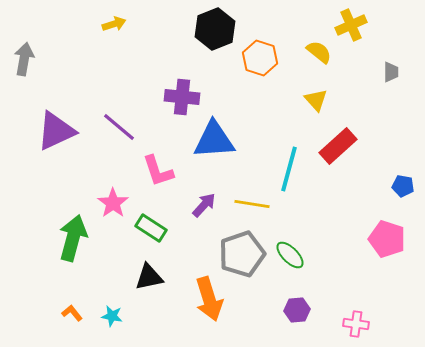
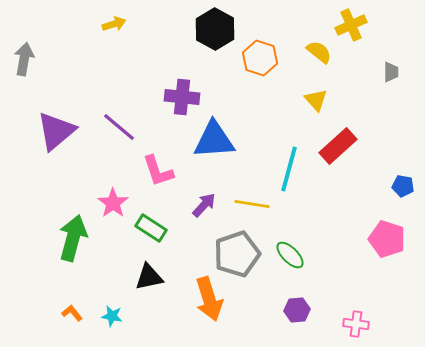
black hexagon: rotated 9 degrees counterclockwise
purple triangle: rotated 15 degrees counterclockwise
gray pentagon: moved 5 px left
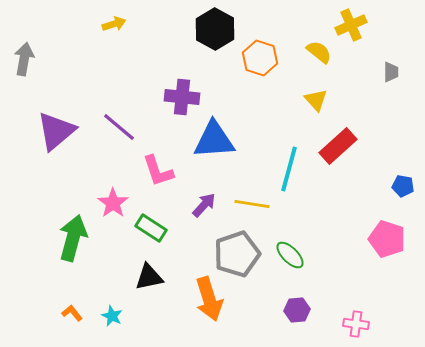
cyan star: rotated 15 degrees clockwise
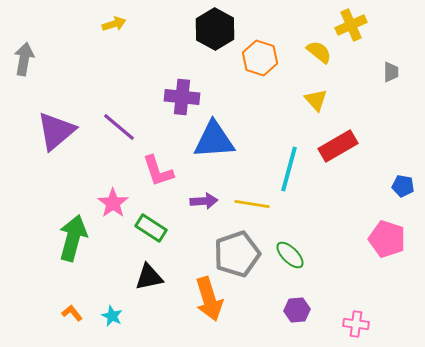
red rectangle: rotated 12 degrees clockwise
purple arrow: moved 4 px up; rotated 44 degrees clockwise
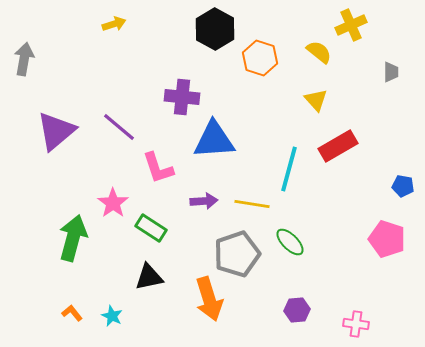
pink L-shape: moved 3 px up
green ellipse: moved 13 px up
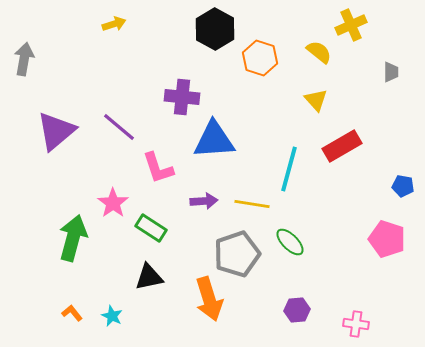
red rectangle: moved 4 px right
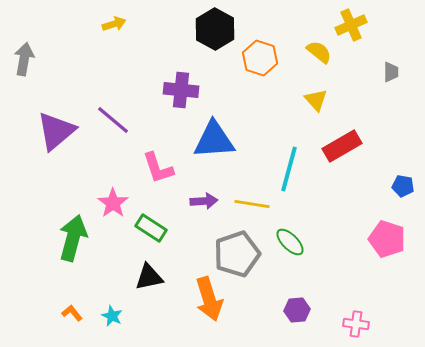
purple cross: moved 1 px left, 7 px up
purple line: moved 6 px left, 7 px up
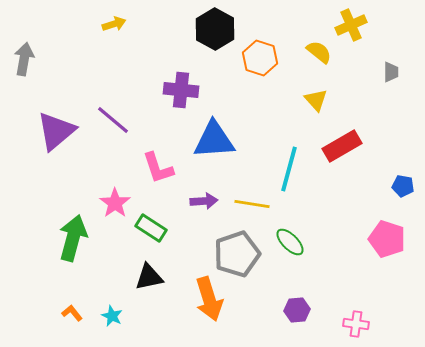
pink star: moved 2 px right
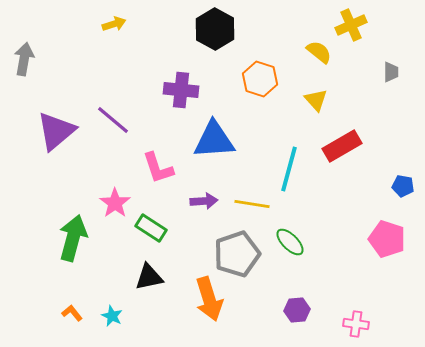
orange hexagon: moved 21 px down
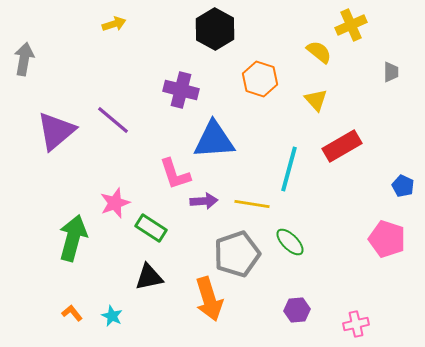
purple cross: rotated 8 degrees clockwise
pink L-shape: moved 17 px right, 6 px down
blue pentagon: rotated 15 degrees clockwise
pink star: rotated 16 degrees clockwise
pink cross: rotated 20 degrees counterclockwise
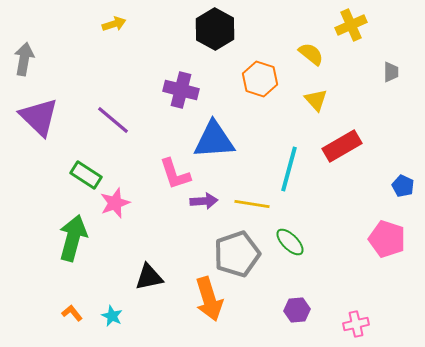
yellow semicircle: moved 8 px left, 2 px down
purple triangle: moved 17 px left, 14 px up; rotated 36 degrees counterclockwise
green rectangle: moved 65 px left, 53 px up
